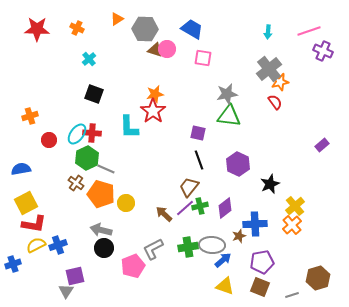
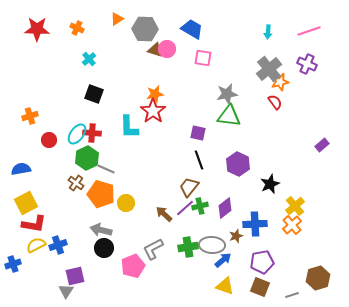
purple cross at (323, 51): moved 16 px left, 13 px down
brown star at (239, 236): moved 3 px left
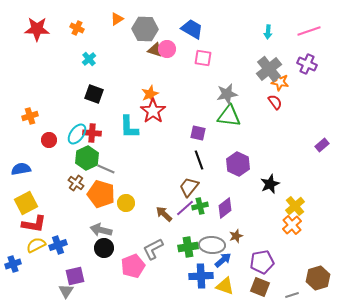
orange star at (280, 82): rotated 24 degrees clockwise
orange star at (155, 94): moved 5 px left; rotated 12 degrees counterclockwise
blue cross at (255, 224): moved 54 px left, 52 px down
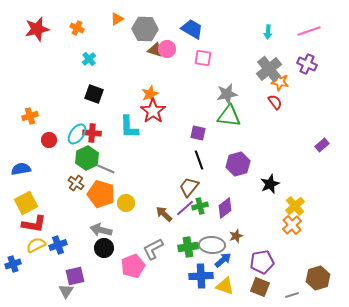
red star at (37, 29): rotated 15 degrees counterclockwise
purple hexagon at (238, 164): rotated 20 degrees clockwise
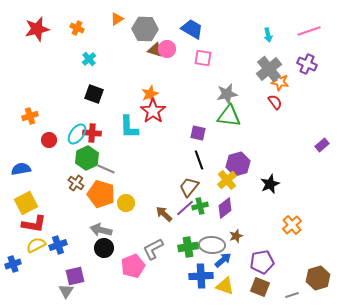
cyan arrow at (268, 32): moved 3 px down; rotated 16 degrees counterclockwise
yellow cross at (295, 206): moved 68 px left, 26 px up
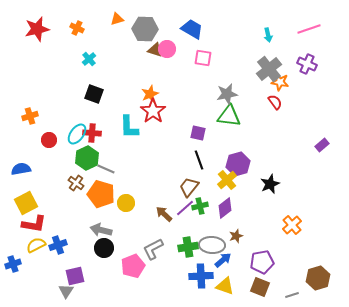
orange triangle at (117, 19): rotated 16 degrees clockwise
pink line at (309, 31): moved 2 px up
